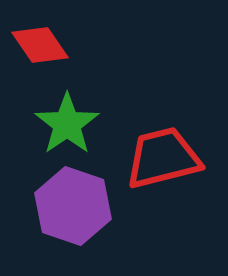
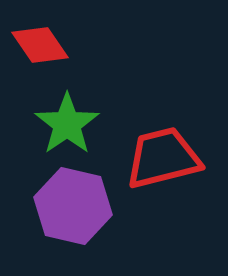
purple hexagon: rotated 6 degrees counterclockwise
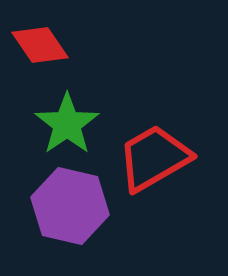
red trapezoid: moved 9 px left; rotated 16 degrees counterclockwise
purple hexagon: moved 3 px left
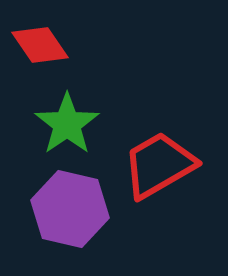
red trapezoid: moved 5 px right, 7 px down
purple hexagon: moved 3 px down
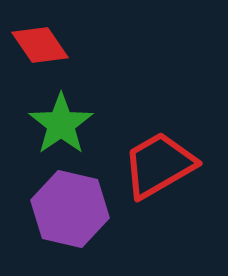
green star: moved 6 px left
